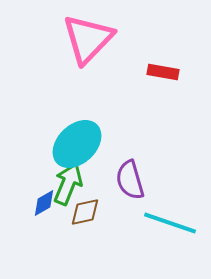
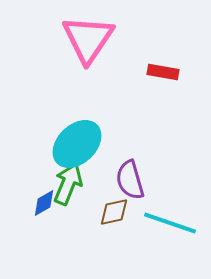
pink triangle: rotated 10 degrees counterclockwise
brown diamond: moved 29 px right
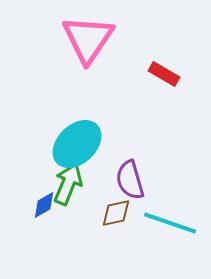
red rectangle: moved 1 px right, 2 px down; rotated 20 degrees clockwise
blue diamond: moved 2 px down
brown diamond: moved 2 px right, 1 px down
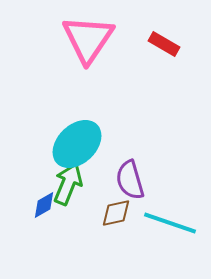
red rectangle: moved 30 px up
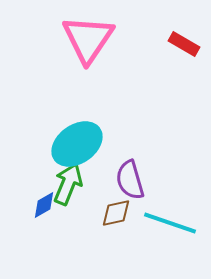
red rectangle: moved 20 px right
cyan ellipse: rotated 9 degrees clockwise
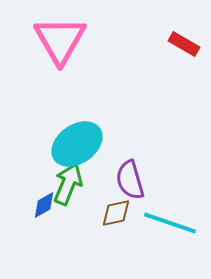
pink triangle: moved 28 px left, 1 px down; rotated 4 degrees counterclockwise
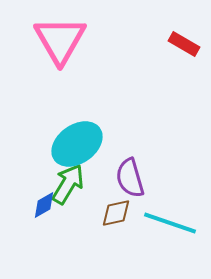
purple semicircle: moved 2 px up
green arrow: rotated 9 degrees clockwise
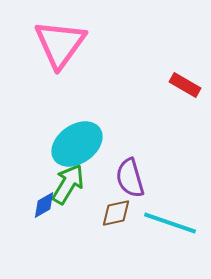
pink triangle: moved 4 px down; rotated 6 degrees clockwise
red rectangle: moved 1 px right, 41 px down
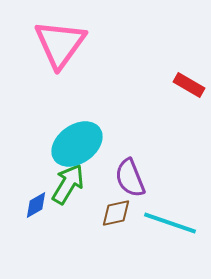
red rectangle: moved 4 px right
purple semicircle: rotated 6 degrees counterclockwise
blue diamond: moved 8 px left
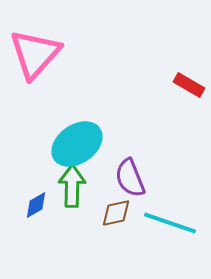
pink triangle: moved 25 px left, 10 px down; rotated 6 degrees clockwise
green arrow: moved 4 px right, 2 px down; rotated 30 degrees counterclockwise
